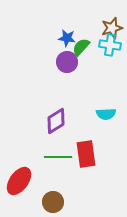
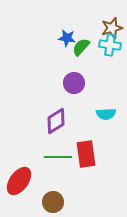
purple circle: moved 7 px right, 21 px down
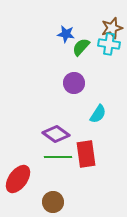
blue star: moved 1 px left, 4 px up
cyan cross: moved 1 px left, 1 px up
cyan semicircle: moved 8 px left; rotated 54 degrees counterclockwise
purple diamond: moved 13 px down; rotated 68 degrees clockwise
red ellipse: moved 1 px left, 2 px up
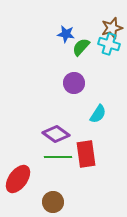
cyan cross: rotated 10 degrees clockwise
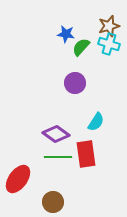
brown star: moved 3 px left, 2 px up
purple circle: moved 1 px right
cyan semicircle: moved 2 px left, 8 px down
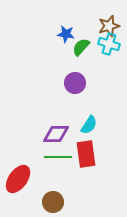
cyan semicircle: moved 7 px left, 3 px down
purple diamond: rotated 36 degrees counterclockwise
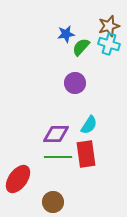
blue star: rotated 18 degrees counterclockwise
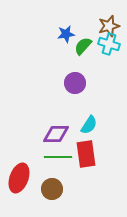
green semicircle: moved 2 px right, 1 px up
red ellipse: moved 1 px right, 1 px up; rotated 16 degrees counterclockwise
brown circle: moved 1 px left, 13 px up
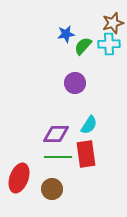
brown star: moved 4 px right, 3 px up
cyan cross: rotated 20 degrees counterclockwise
